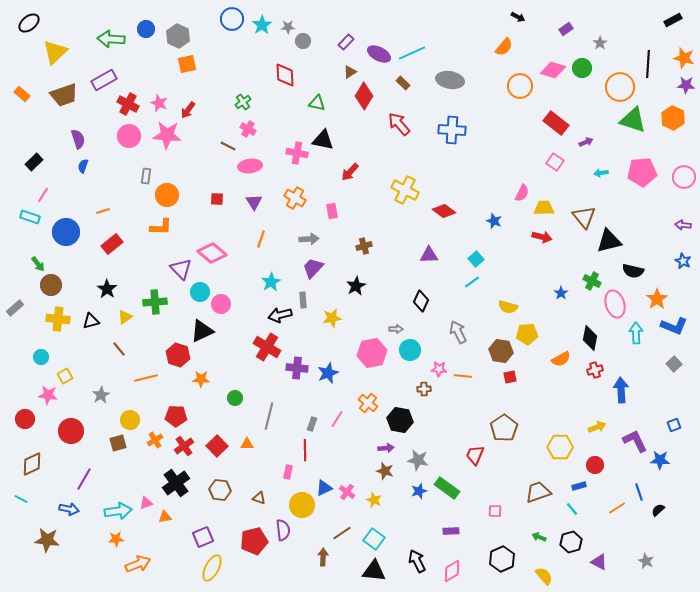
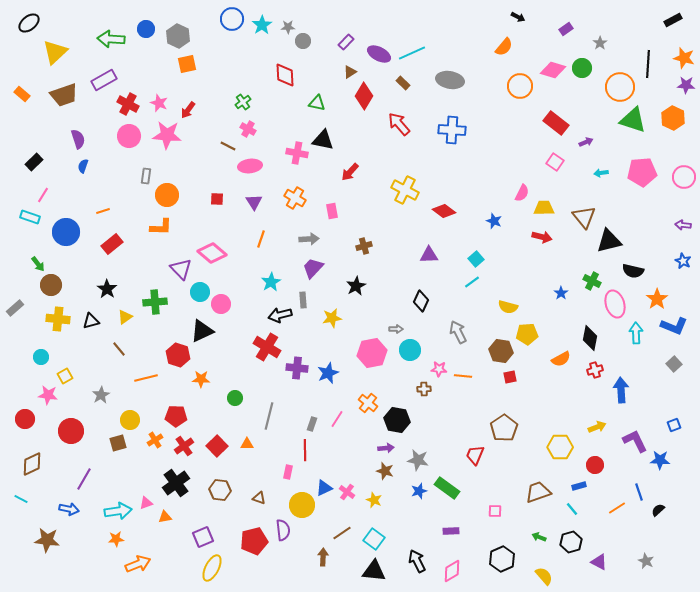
black hexagon at (400, 420): moved 3 px left
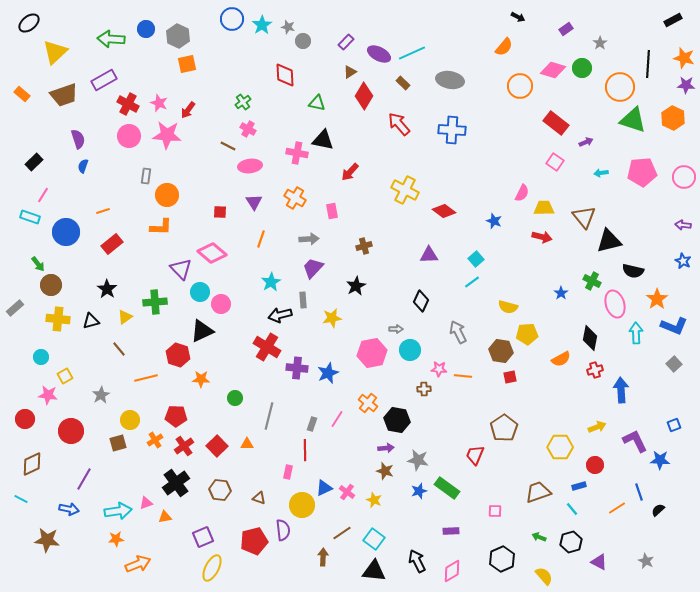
gray star at (288, 27): rotated 16 degrees clockwise
red square at (217, 199): moved 3 px right, 13 px down
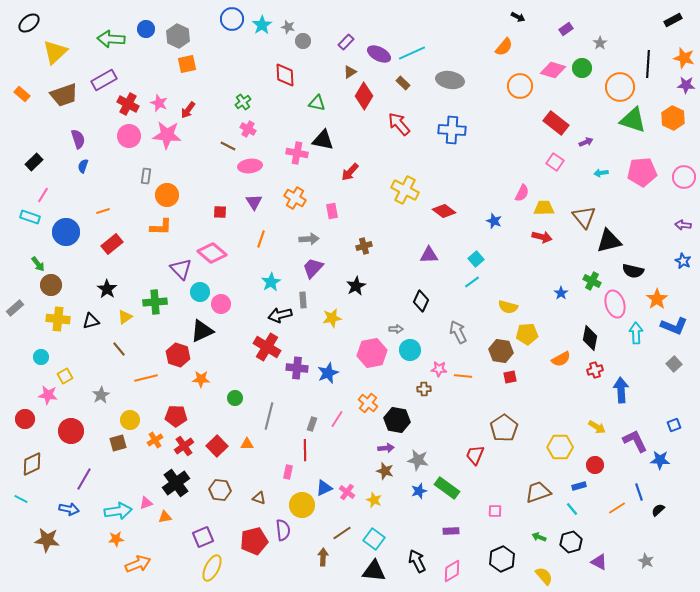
yellow arrow at (597, 427): rotated 54 degrees clockwise
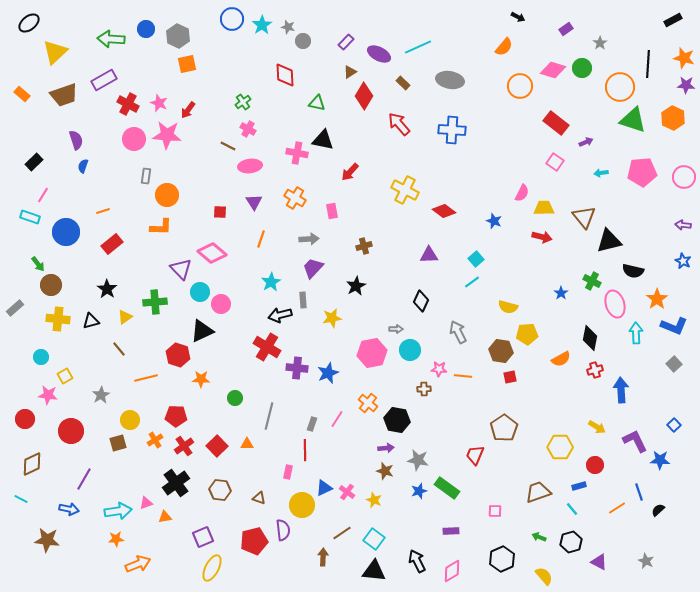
cyan line at (412, 53): moved 6 px right, 6 px up
pink circle at (129, 136): moved 5 px right, 3 px down
purple semicircle at (78, 139): moved 2 px left, 1 px down
blue square at (674, 425): rotated 24 degrees counterclockwise
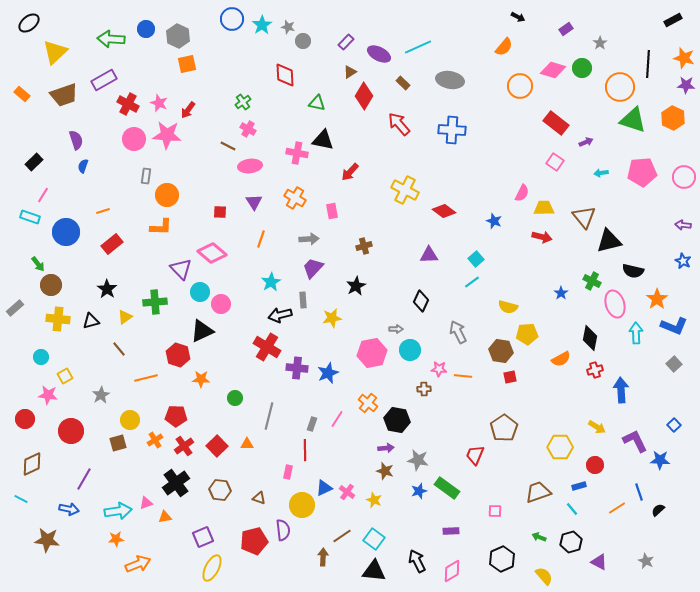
brown line at (342, 533): moved 3 px down
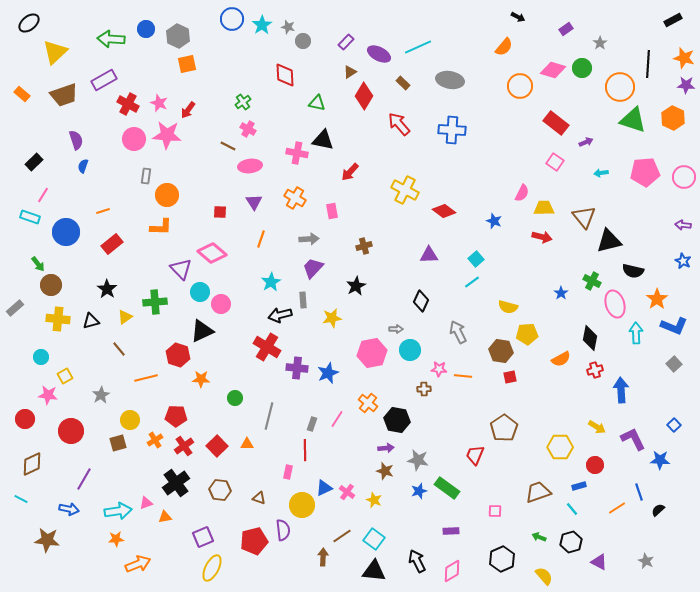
pink pentagon at (642, 172): moved 3 px right
purple L-shape at (635, 441): moved 2 px left, 2 px up
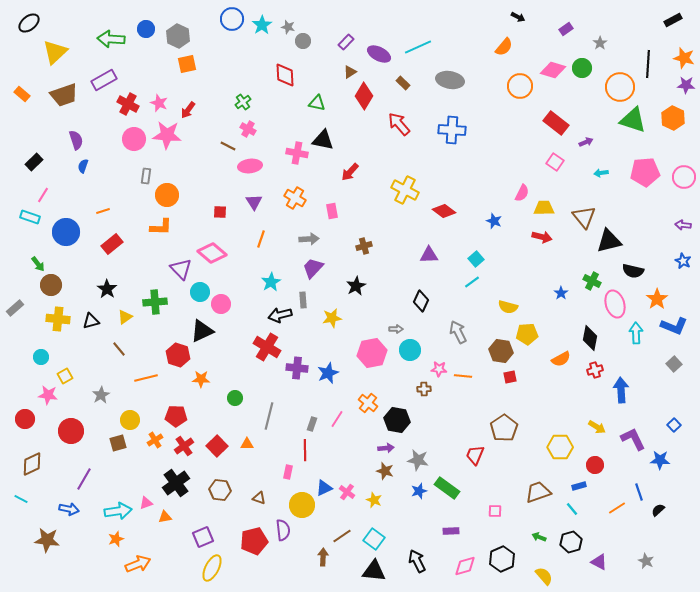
orange star at (116, 539): rotated 14 degrees counterclockwise
pink diamond at (452, 571): moved 13 px right, 5 px up; rotated 15 degrees clockwise
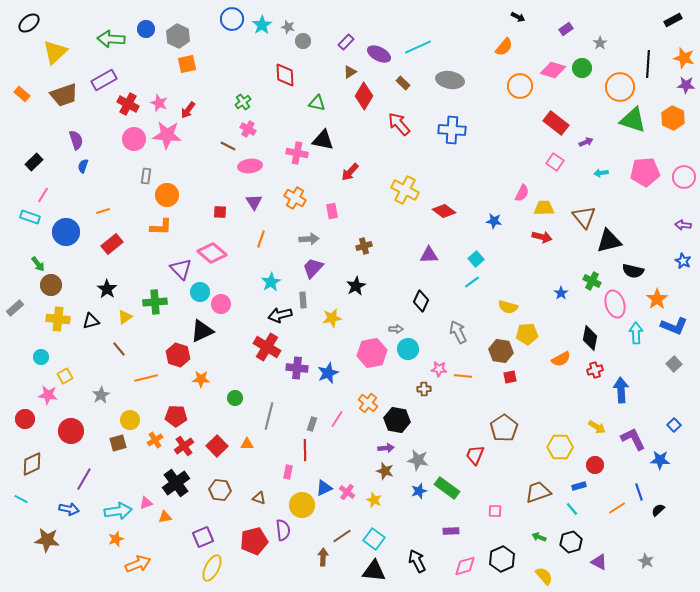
blue star at (494, 221): rotated 14 degrees counterclockwise
cyan circle at (410, 350): moved 2 px left, 1 px up
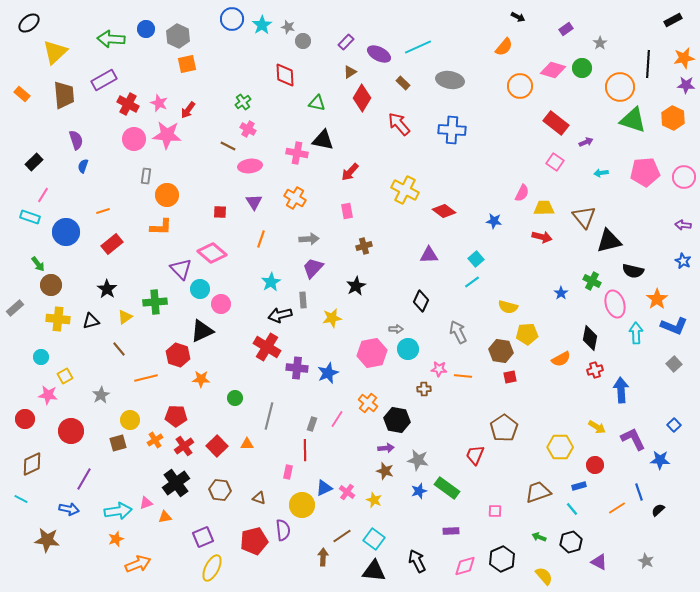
orange star at (684, 58): rotated 25 degrees counterclockwise
brown trapezoid at (64, 95): rotated 76 degrees counterclockwise
red diamond at (364, 96): moved 2 px left, 2 px down
pink rectangle at (332, 211): moved 15 px right
cyan circle at (200, 292): moved 3 px up
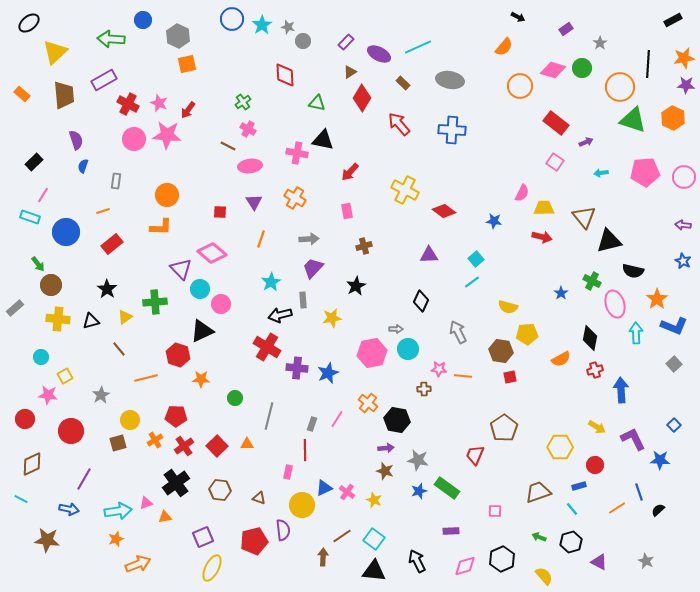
blue circle at (146, 29): moved 3 px left, 9 px up
gray rectangle at (146, 176): moved 30 px left, 5 px down
